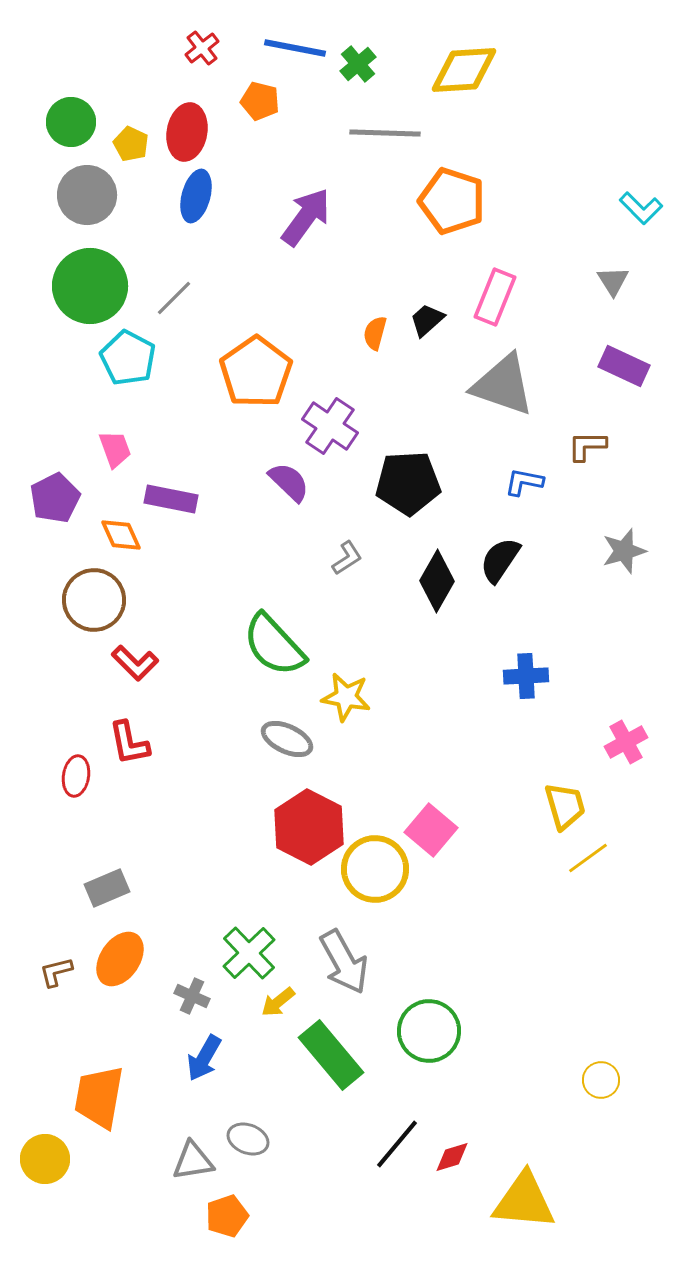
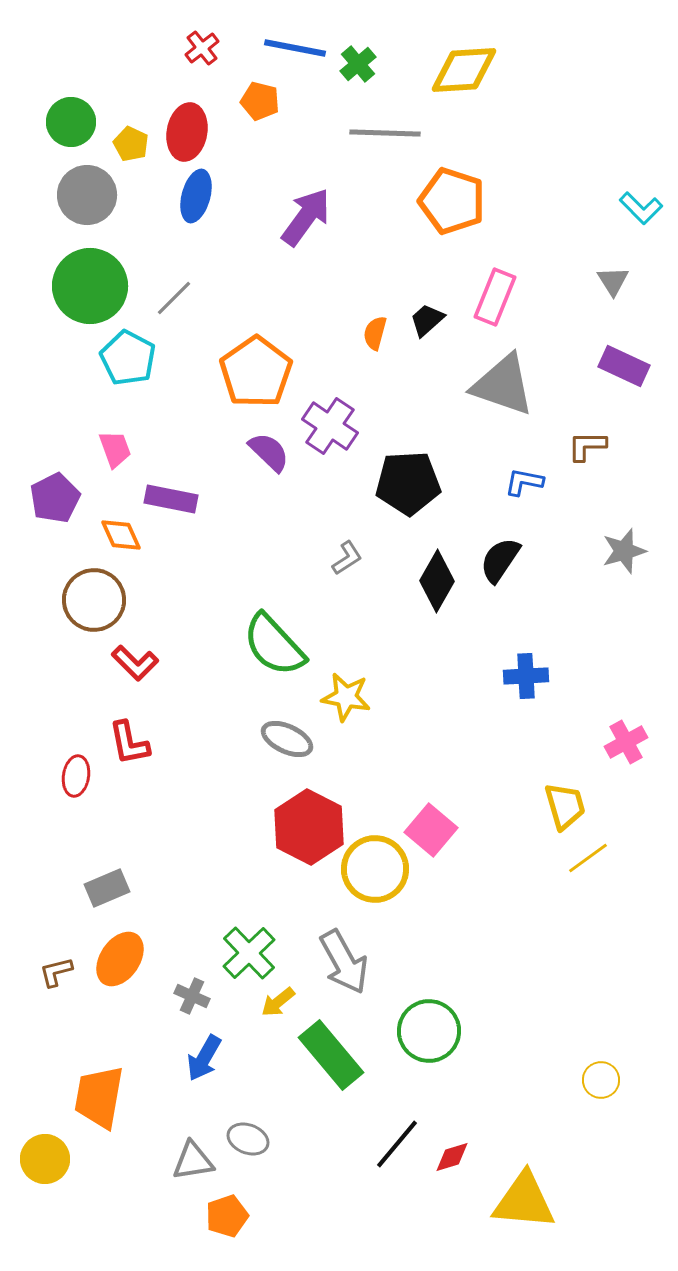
purple semicircle at (289, 482): moved 20 px left, 30 px up
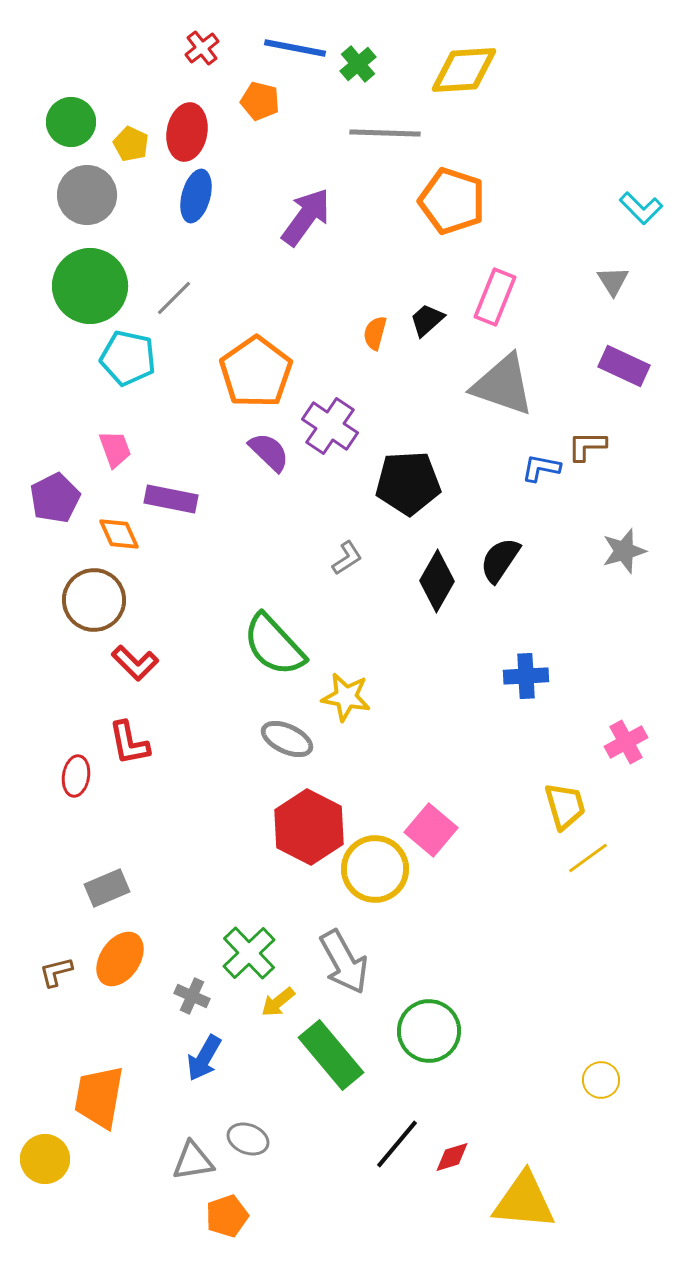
cyan pentagon at (128, 358): rotated 16 degrees counterclockwise
blue L-shape at (524, 482): moved 17 px right, 14 px up
orange diamond at (121, 535): moved 2 px left, 1 px up
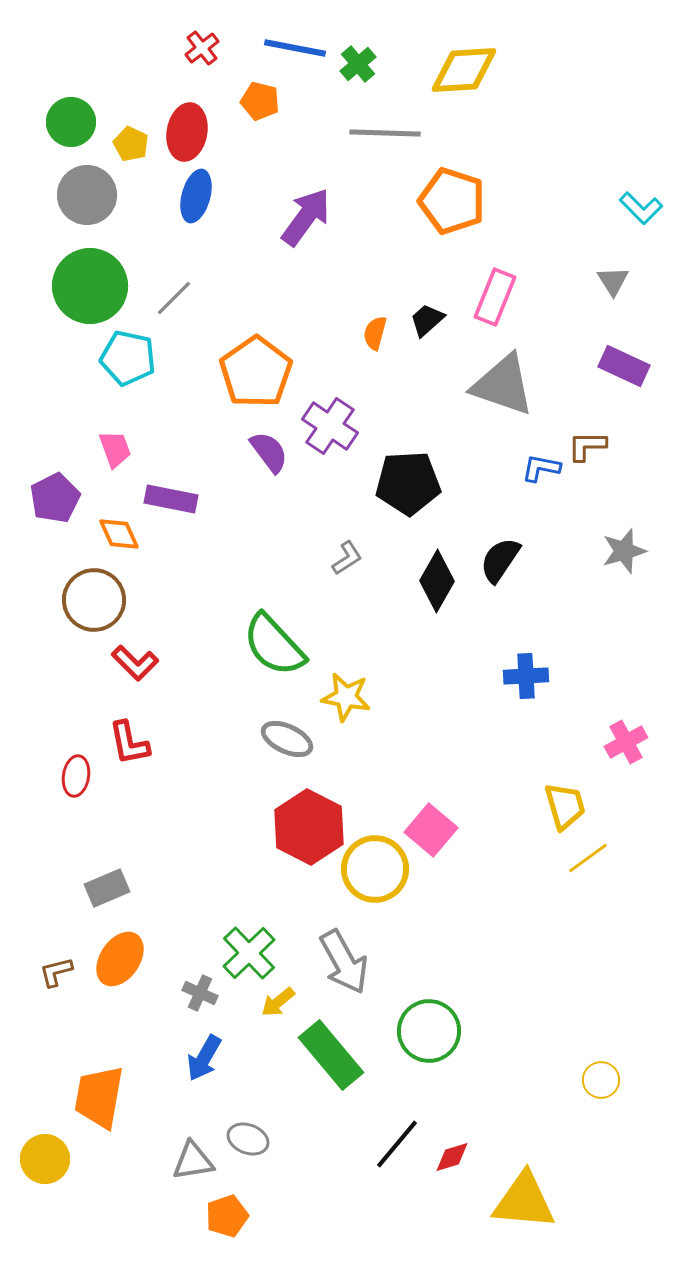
purple semicircle at (269, 452): rotated 9 degrees clockwise
gray cross at (192, 996): moved 8 px right, 3 px up
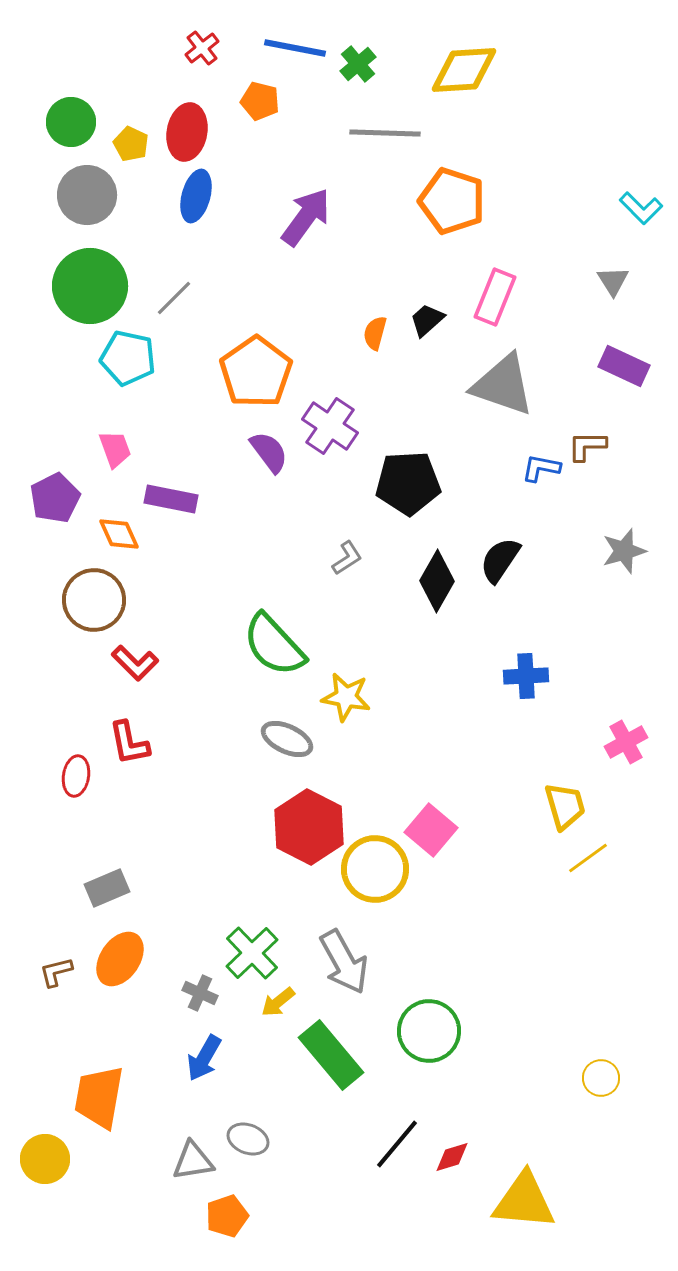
green cross at (249, 953): moved 3 px right
yellow circle at (601, 1080): moved 2 px up
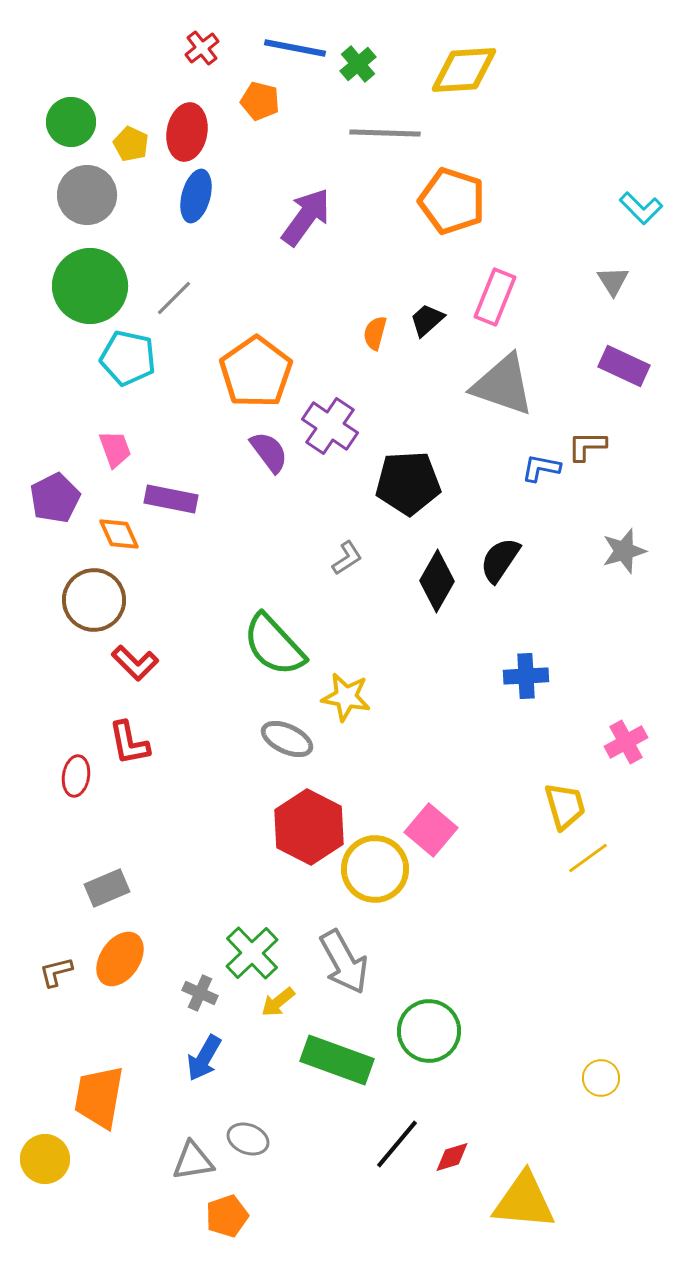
green rectangle at (331, 1055): moved 6 px right, 5 px down; rotated 30 degrees counterclockwise
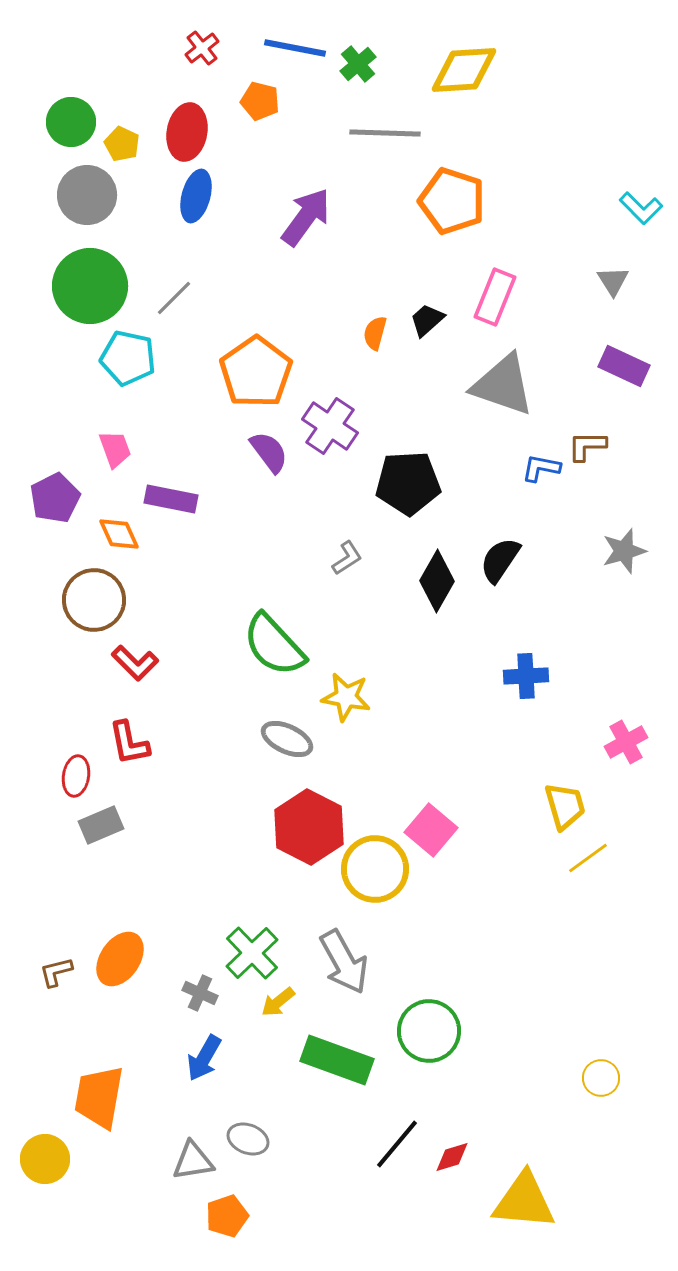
yellow pentagon at (131, 144): moved 9 px left
gray rectangle at (107, 888): moved 6 px left, 63 px up
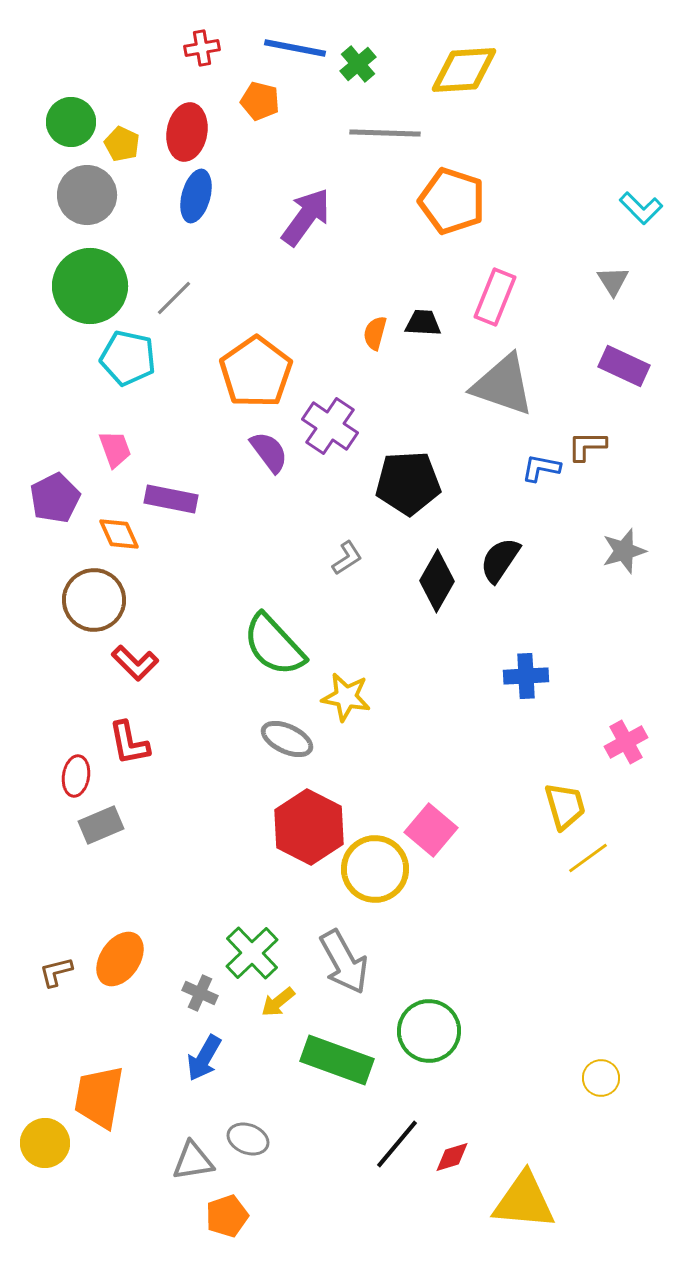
red cross at (202, 48): rotated 28 degrees clockwise
black trapezoid at (427, 320): moved 4 px left, 3 px down; rotated 45 degrees clockwise
yellow circle at (45, 1159): moved 16 px up
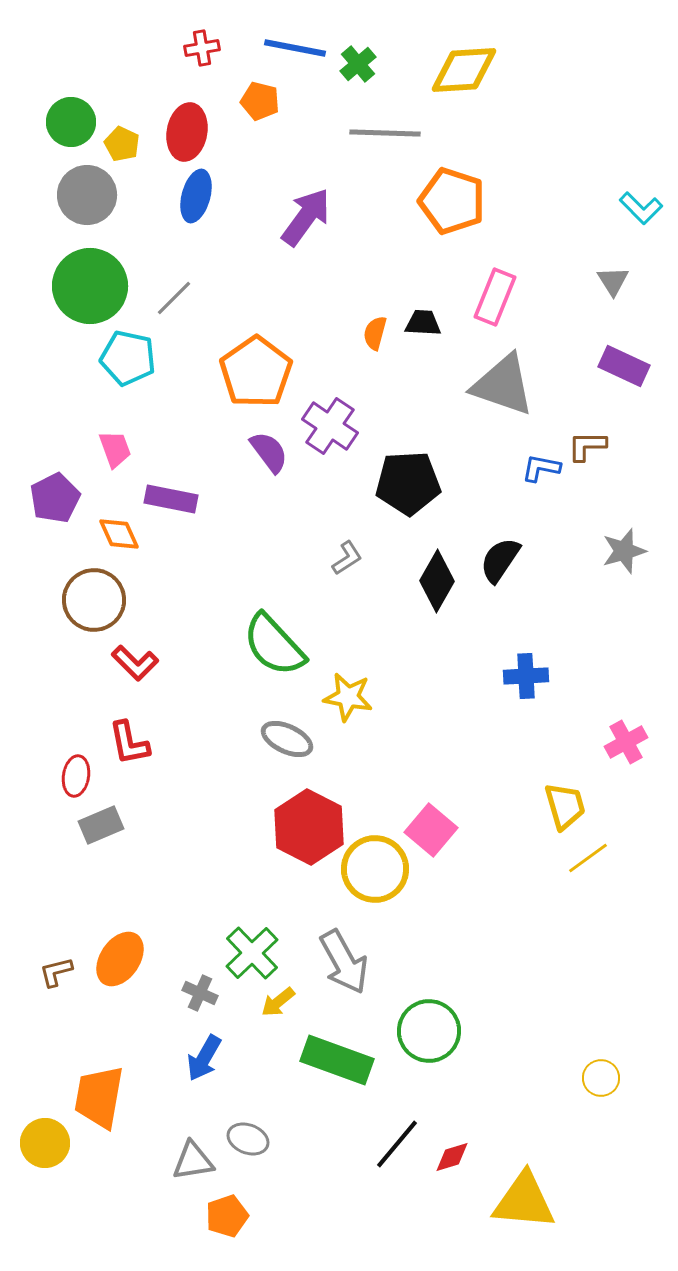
yellow star at (346, 697): moved 2 px right
